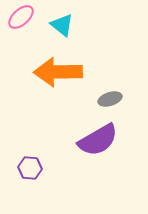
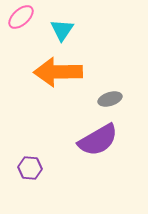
cyan triangle: moved 5 px down; rotated 25 degrees clockwise
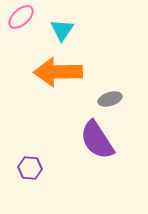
purple semicircle: moved 1 px left; rotated 87 degrees clockwise
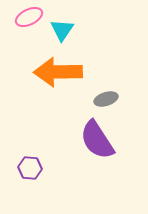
pink ellipse: moved 8 px right; rotated 16 degrees clockwise
gray ellipse: moved 4 px left
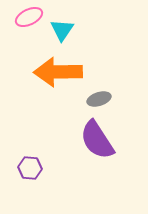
gray ellipse: moved 7 px left
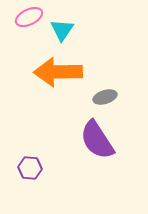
gray ellipse: moved 6 px right, 2 px up
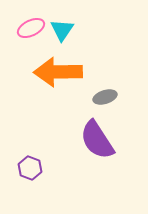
pink ellipse: moved 2 px right, 11 px down
purple hexagon: rotated 15 degrees clockwise
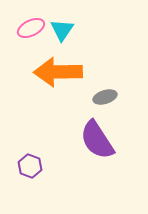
purple hexagon: moved 2 px up
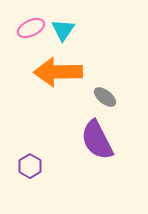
cyan triangle: moved 1 px right
gray ellipse: rotated 55 degrees clockwise
purple semicircle: rotated 6 degrees clockwise
purple hexagon: rotated 10 degrees clockwise
